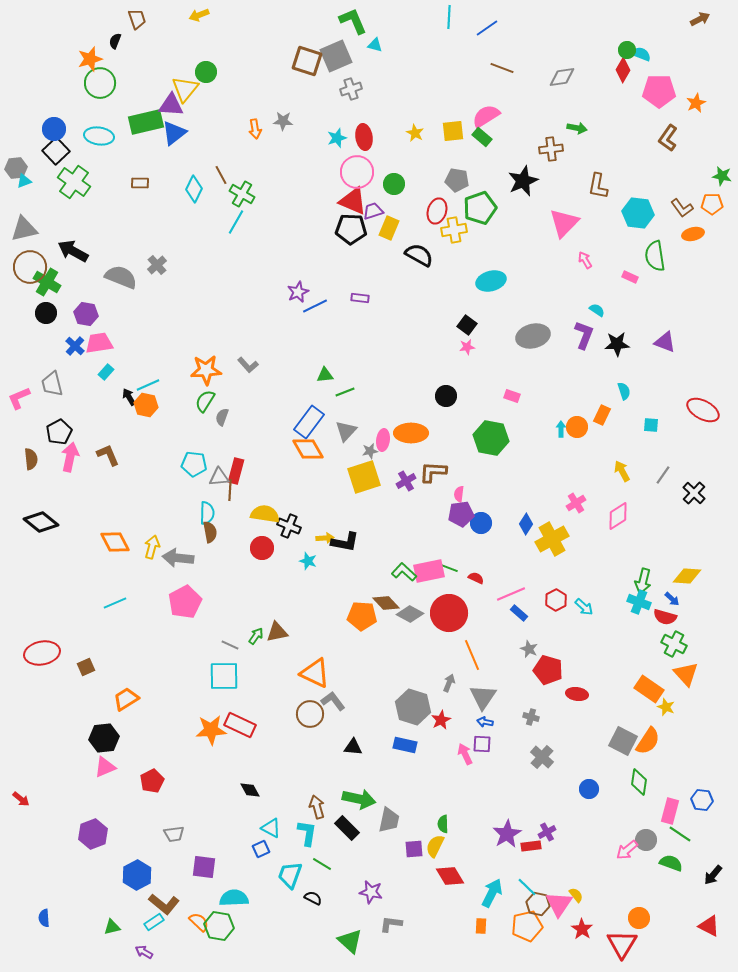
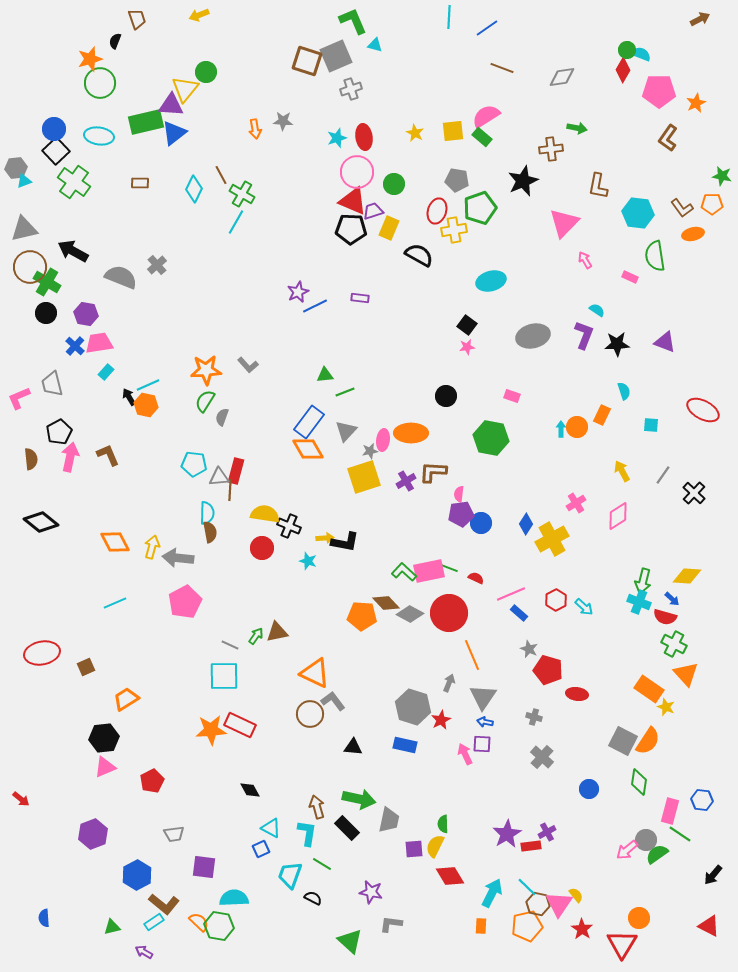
gray cross at (531, 717): moved 3 px right
green semicircle at (671, 863): moved 14 px left, 9 px up; rotated 55 degrees counterclockwise
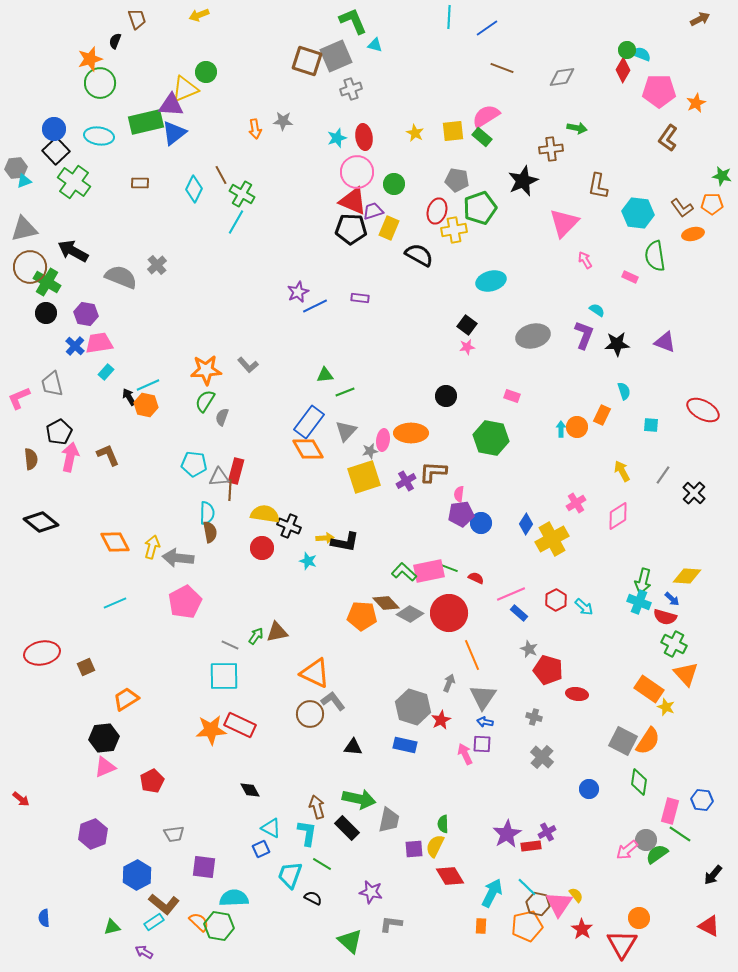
yellow triangle at (185, 89): rotated 28 degrees clockwise
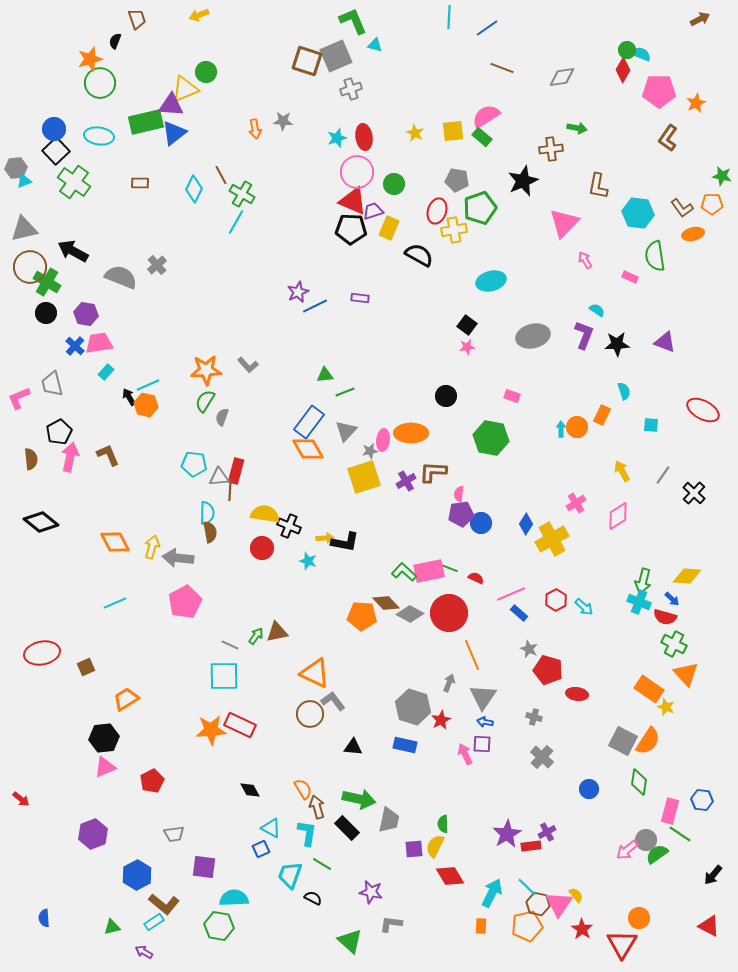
orange semicircle at (199, 922): moved 104 px right, 133 px up; rotated 15 degrees clockwise
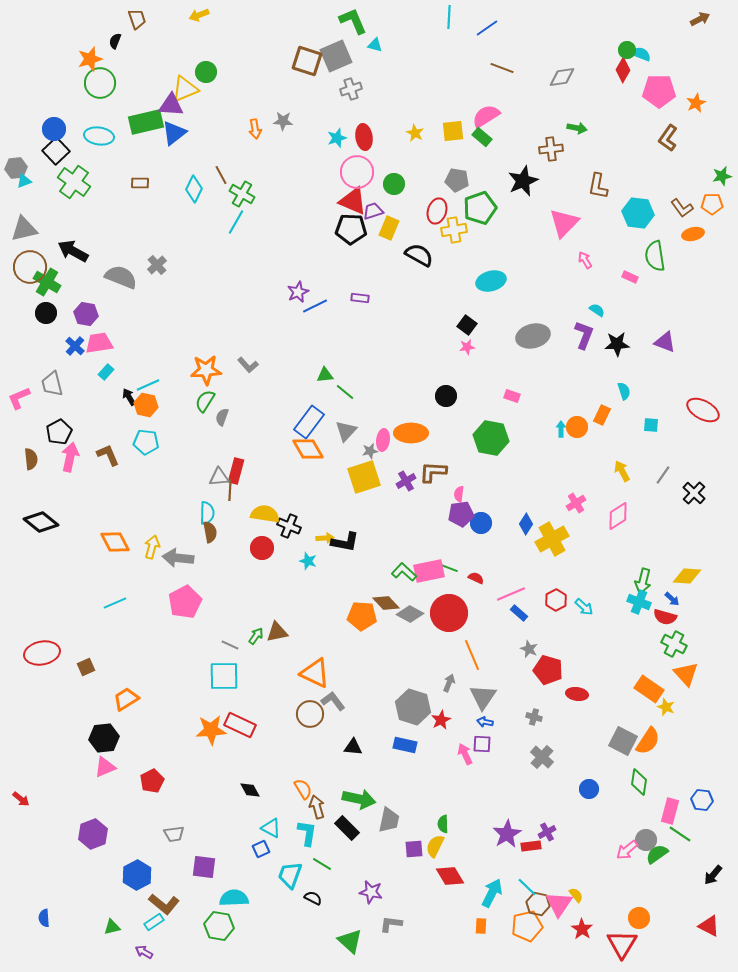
green star at (722, 176): rotated 24 degrees counterclockwise
green line at (345, 392): rotated 60 degrees clockwise
cyan pentagon at (194, 464): moved 48 px left, 22 px up
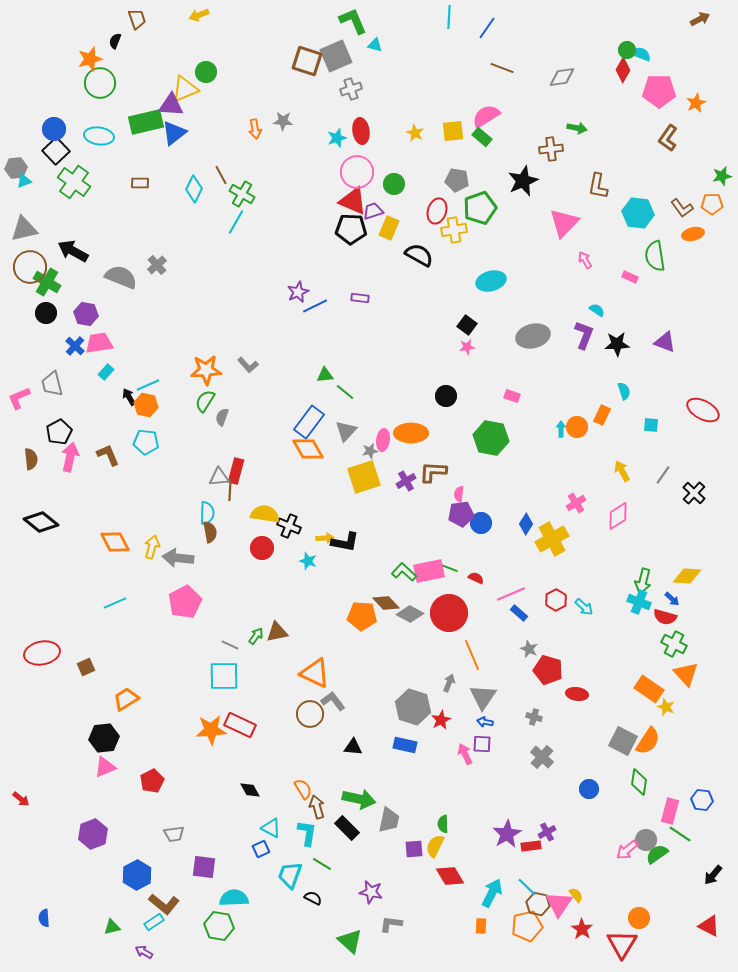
blue line at (487, 28): rotated 20 degrees counterclockwise
red ellipse at (364, 137): moved 3 px left, 6 px up
